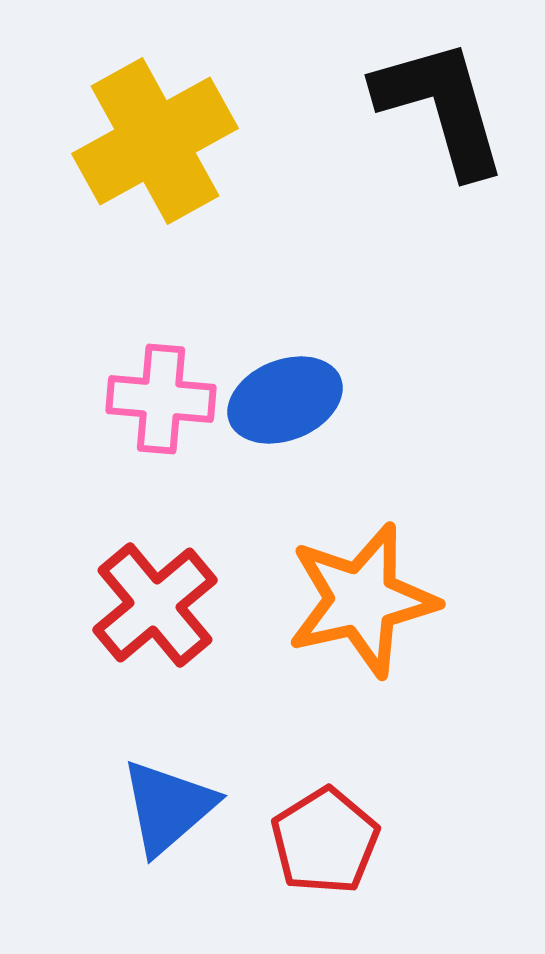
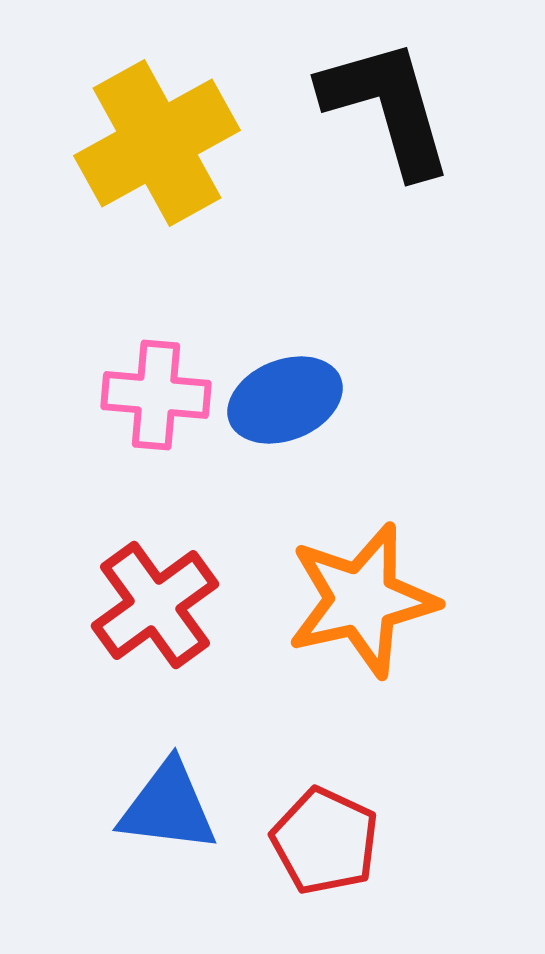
black L-shape: moved 54 px left
yellow cross: moved 2 px right, 2 px down
pink cross: moved 5 px left, 4 px up
red cross: rotated 4 degrees clockwise
blue triangle: rotated 48 degrees clockwise
red pentagon: rotated 15 degrees counterclockwise
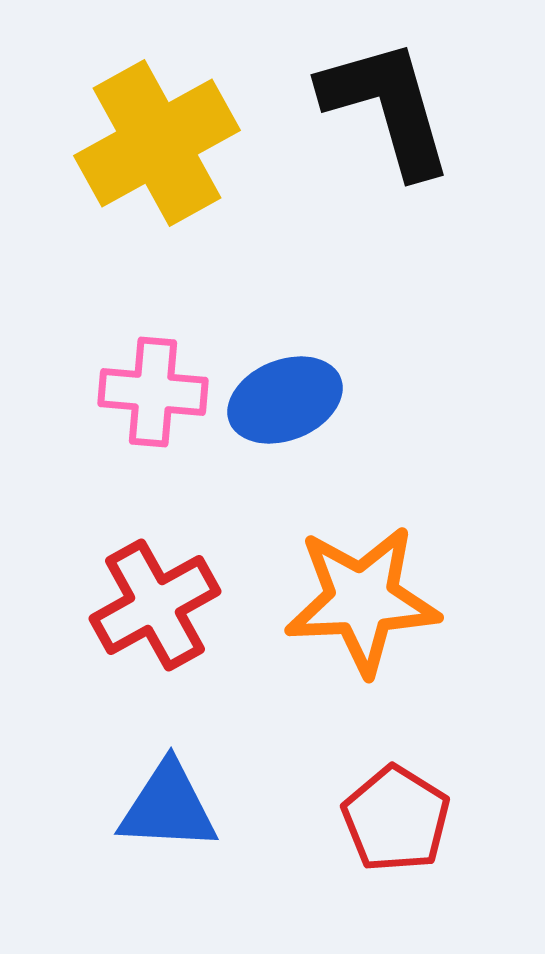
pink cross: moved 3 px left, 3 px up
orange star: rotated 10 degrees clockwise
red cross: rotated 7 degrees clockwise
blue triangle: rotated 4 degrees counterclockwise
red pentagon: moved 71 px right, 22 px up; rotated 7 degrees clockwise
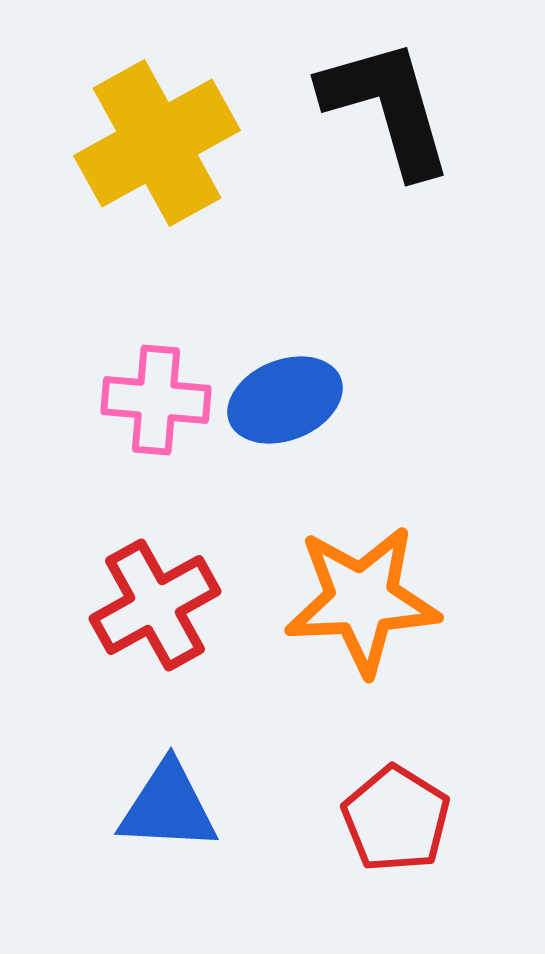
pink cross: moved 3 px right, 8 px down
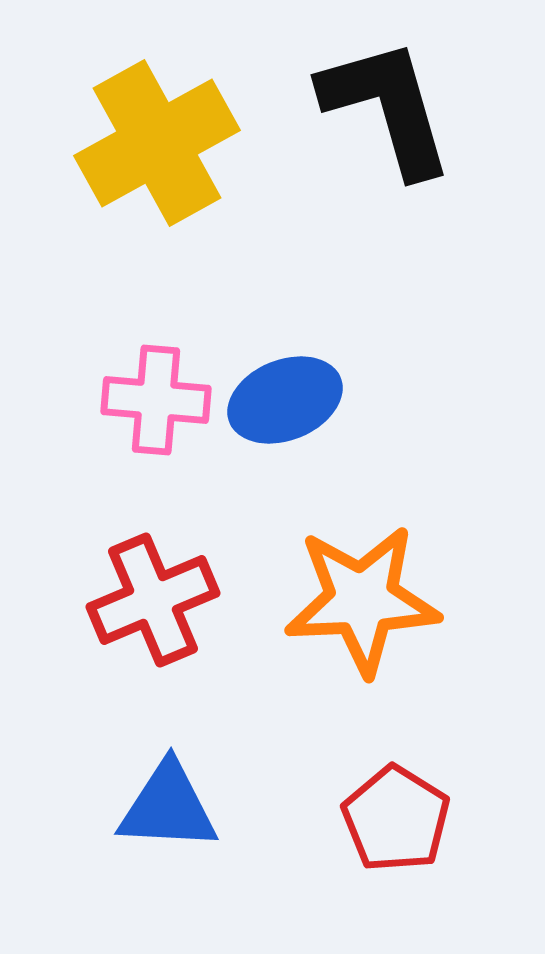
red cross: moved 2 px left, 5 px up; rotated 6 degrees clockwise
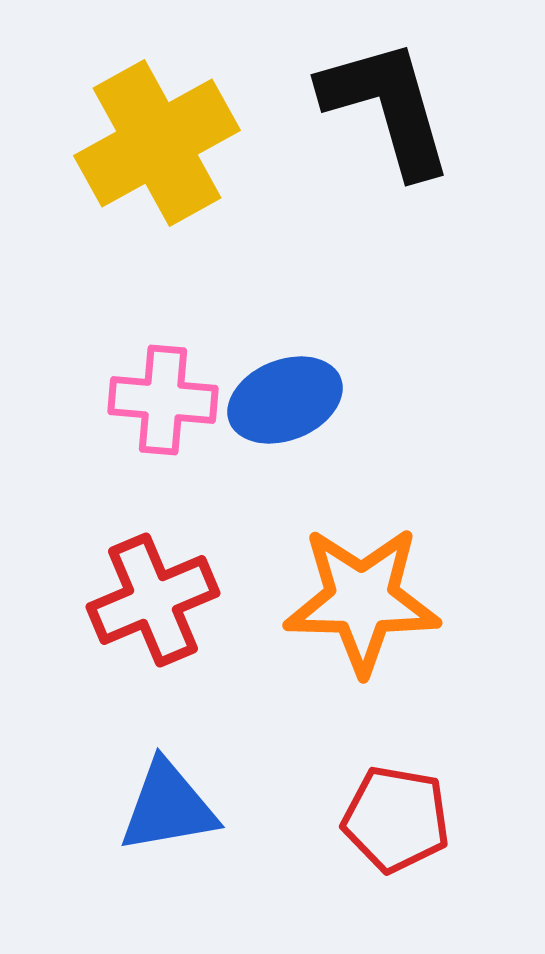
pink cross: moved 7 px right
orange star: rotated 4 degrees clockwise
blue triangle: rotated 13 degrees counterclockwise
red pentagon: rotated 22 degrees counterclockwise
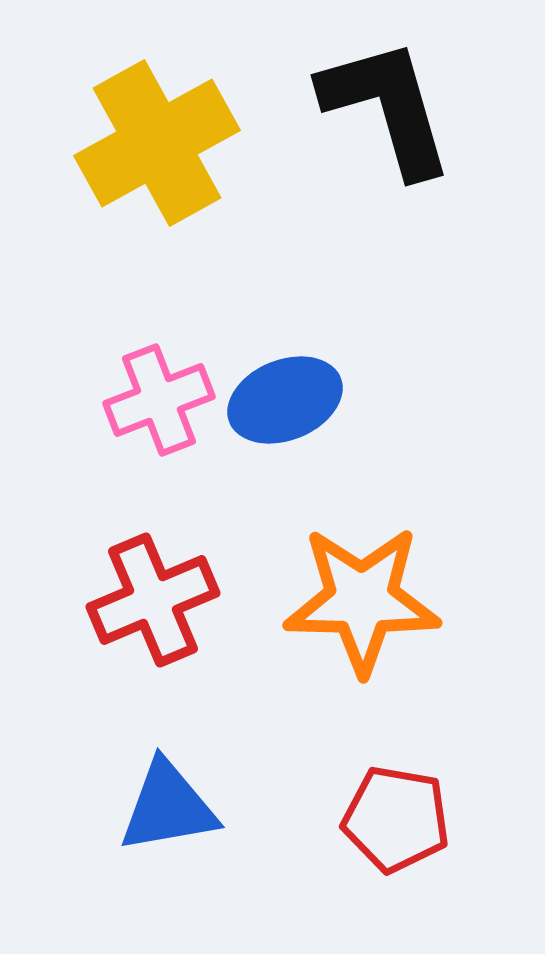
pink cross: moved 4 px left; rotated 26 degrees counterclockwise
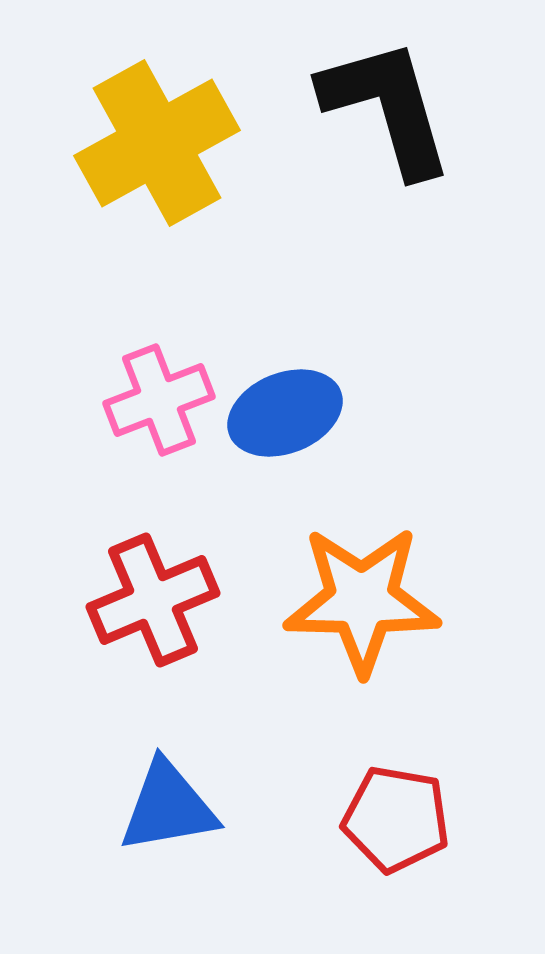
blue ellipse: moved 13 px down
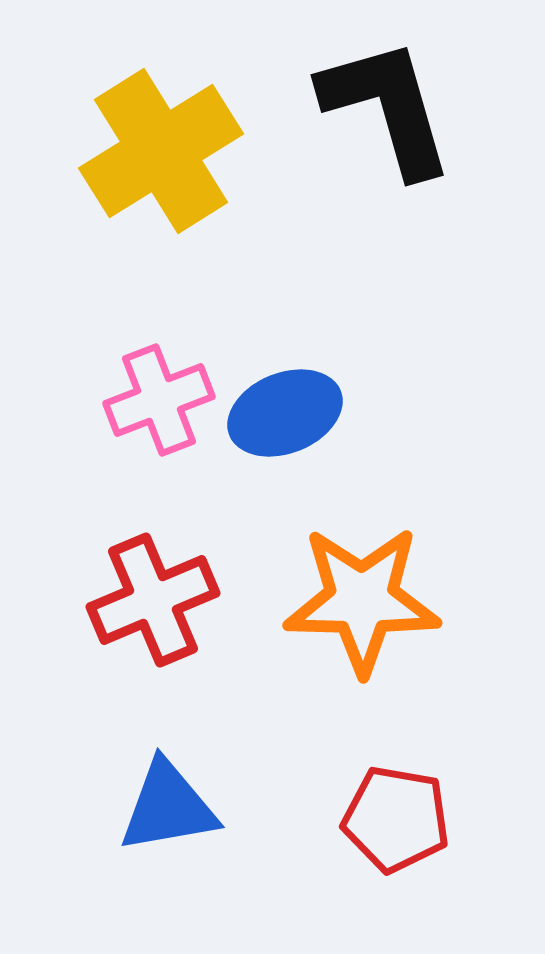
yellow cross: moved 4 px right, 8 px down; rotated 3 degrees counterclockwise
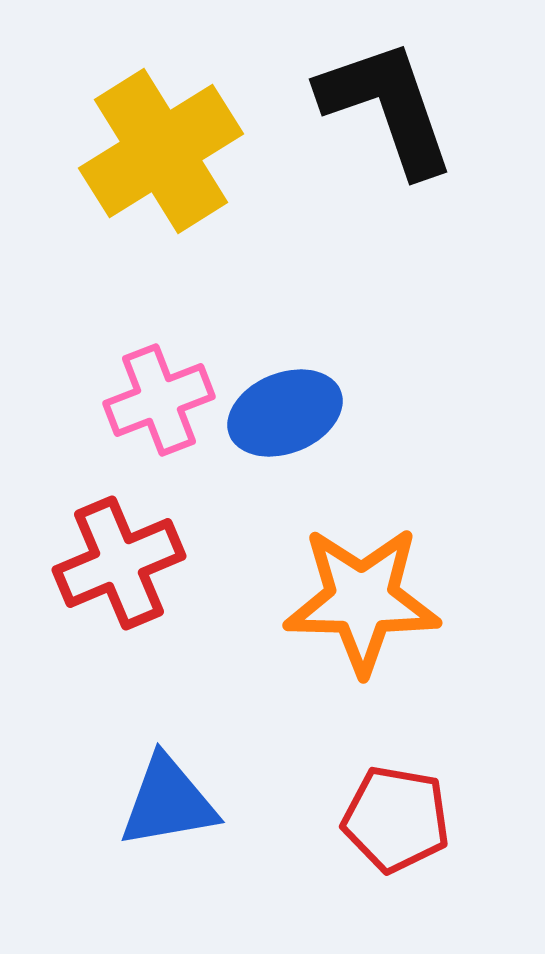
black L-shape: rotated 3 degrees counterclockwise
red cross: moved 34 px left, 37 px up
blue triangle: moved 5 px up
